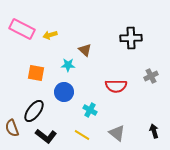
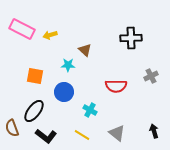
orange square: moved 1 px left, 3 px down
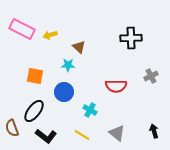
brown triangle: moved 6 px left, 3 px up
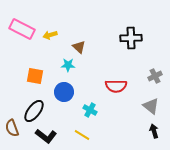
gray cross: moved 4 px right
gray triangle: moved 34 px right, 27 px up
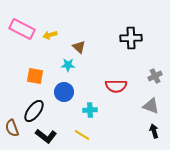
gray triangle: rotated 18 degrees counterclockwise
cyan cross: rotated 32 degrees counterclockwise
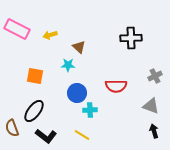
pink rectangle: moved 5 px left
blue circle: moved 13 px right, 1 px down
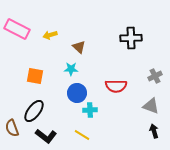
cyan star: moved 3 px right, 4 px down
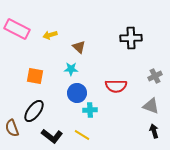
black L-shape: moved 6 px right
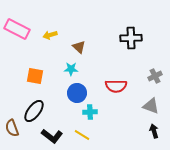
cyan cross: moved 2 px down
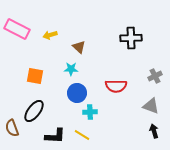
black L-shape: moved 3 px right; rotated 35 degrees counterclockwise
